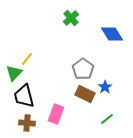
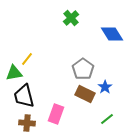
green triangle: rotated 36 degrees clockwise
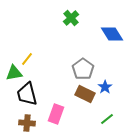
black trapezoid: moved 3 px right, 2 px up
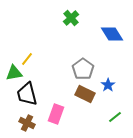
blue star: moved 3 px right, 2 px up
green line: moved 8 px right, 2 px up
brown cross: rotated 21 degrees clockwise
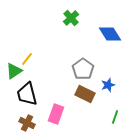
blue diamond: moved 2 px left
green triangle: moved 2 px up; rotated 24 degrees counterclockwise
blue star: rotated 16 degrees clockwise
green line: rotated 32 degrees counterclockwise
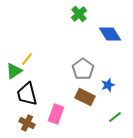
green cross: moved 8 px right, 4 px up
brown rectangle: moved 3 px down
green line: rotated 32 degrees clockwise
